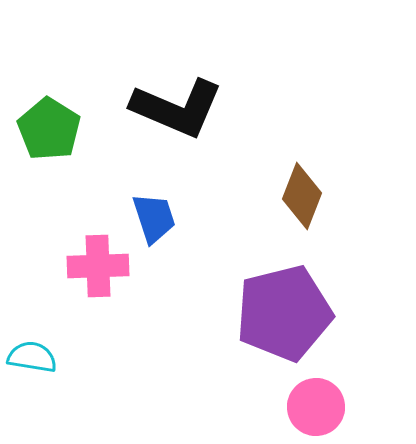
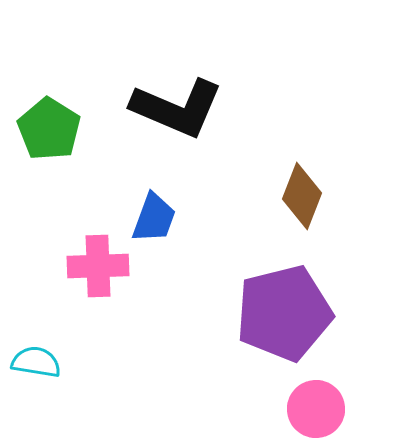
blue trapezoid: rotated 38 degrees clockwise
cyan semicircle: moved 4 px right, 5 px down
pink circle: moved 2 px down
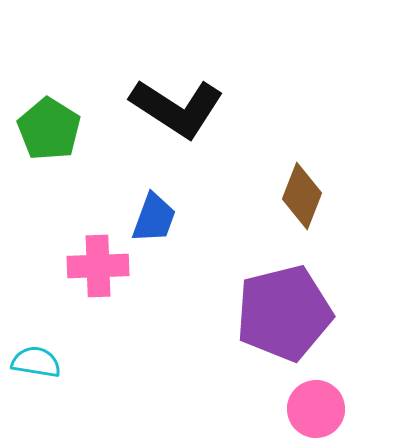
black L-shape: rotated 10 degrees clockwise
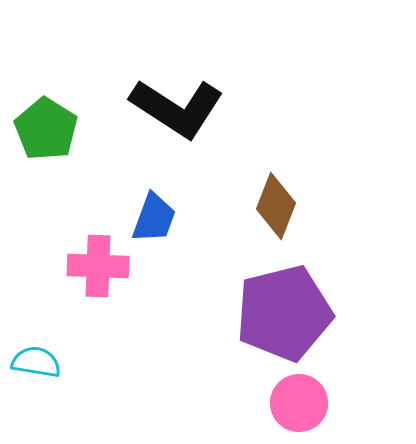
green pentagon: moved 3 px left
brown diamond: moved 26 px left, 10 px down
pink cross: rotated 4 degrees clockwise
pink circle: moved 17 px left, 6 px up
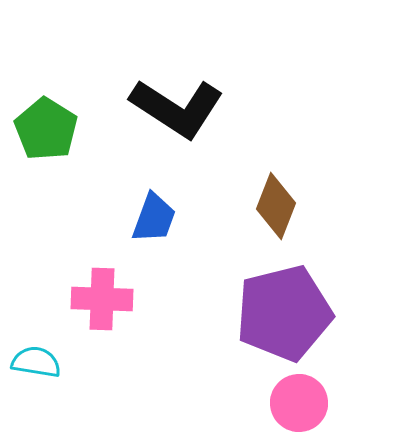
pink cross: moved 4 px right, 33 px down
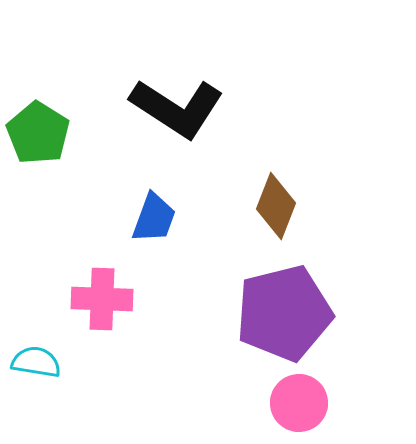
green pentagon: moved 8 px left, 4 px down
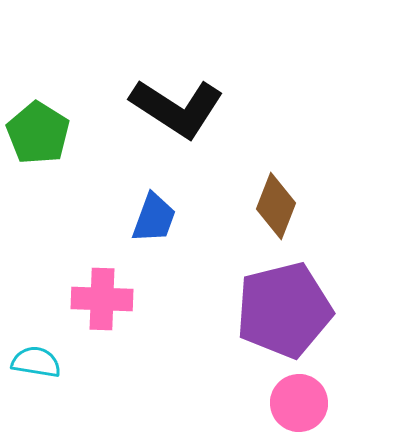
purple pentagon: moved 3 px up
